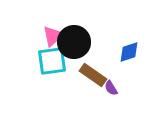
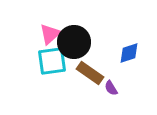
pink triangle: moved 3 px left, 2 px up
blue diamond: moved 1 px down
brown rectangle: moved 3 px left, 2 px up
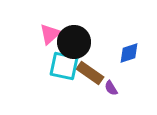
cyan square: moved 12 px right, 5 px down; rotated 20 degrees clockwise
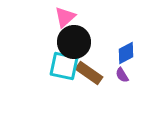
pink triangle: moved 15 px right, 17 px up
blue diamond: moved 3 px left; rotated 10 degrees counterclockwise
brown rectangle: moved 1 px left
purple semicircle: moved 11 px right, 13 px up
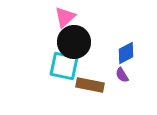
brown rectangle: moved 1 px right, 12 px down; rotated 24 degrees counterclockwise
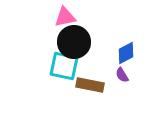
pink triangle: rotated 30 degrees clockwise
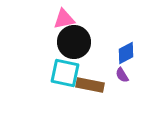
pink triangle: moved 1 px left, 2 px down
cyan square: moved 1 px right, 7 px down
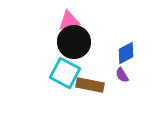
pink triangle: moved 5 px right, 2 px down
cyan square: rotated 16 degrees clockwise
